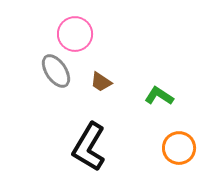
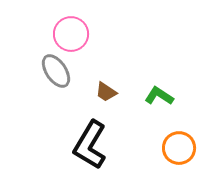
pink circle: moved 4 px left
brown trapezoid: moved 5 px right, 10 px down
black L-shape: moved 1 px right, 2 px up
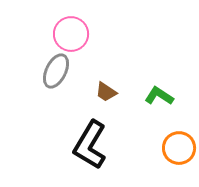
gray ellipse: rotated 60 degrees clockwise
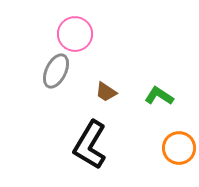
pink circle: moved 4 px right
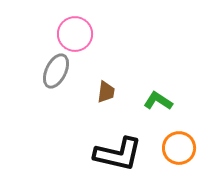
brown trapezoid: rotated 115 degrees counterclockwise
green L-shape: moved 1 px left, 5 px down
black L-shape: moved 28 px right, 9 px down; rotated 108 degrees counterclockwise
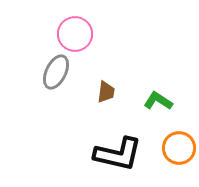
gray ellipse: moved 1 px down
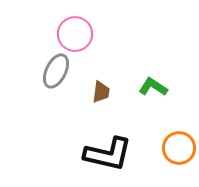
gray ellipse: moved 1 px up
brown trapezoid: moved 5 px left
green L-shape: moved 5 px left, 14 px up
black L-shape: moved 10 px left
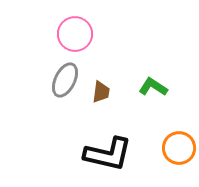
gray ellipse: moved 9 px right, 9 px down
